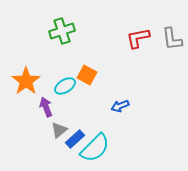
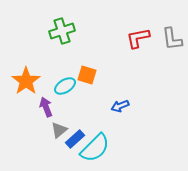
orange square: rotated 12 degrees counterclockwise
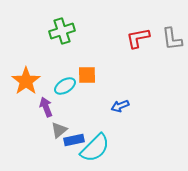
orange square: rotated 18 degrees counterclockwise
blue rectangle: moved 1 px left, 1 px down; rotated 30 degrees clockwise
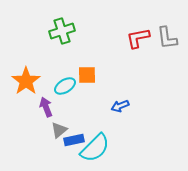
gray L-shape: moved 5 px left, 1 px up
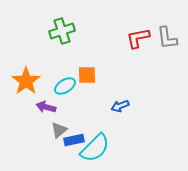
purple arrow: rotated 54 degrees counterclockwise
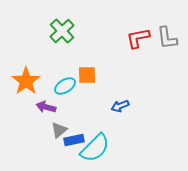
green cross: rotated 25 degrees counterclockwise
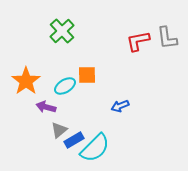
red L-shape: moved 3 px down
blue rectangle: rotated 18 degrees counterclockwise
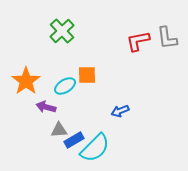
blue arrow: moved 5 px down
gray triangle: rotated 36 degrees clockwise
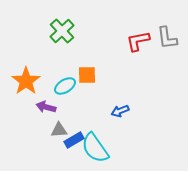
cyan semicircle: rotated 100 degrees clockwise
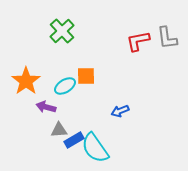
orange square: moved 1 px left, 1 px down
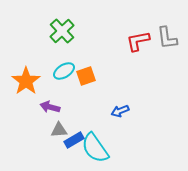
orange square: rotated 18 degrees counterclockwise
cyan ellipse: moved 1 px left, 15 px up
purple arrow: moved 4 px right
